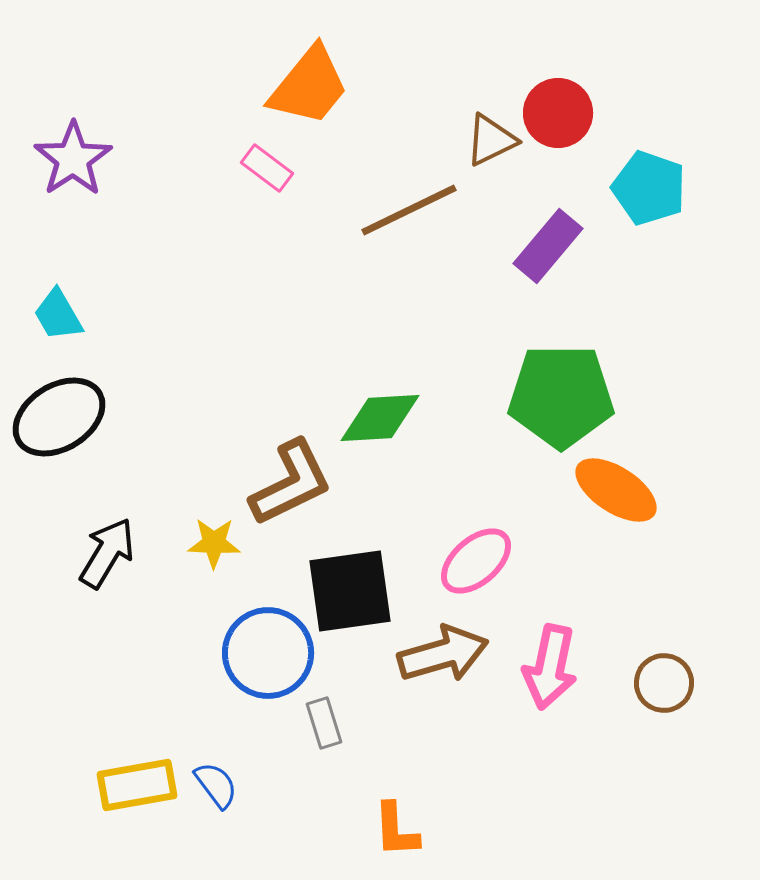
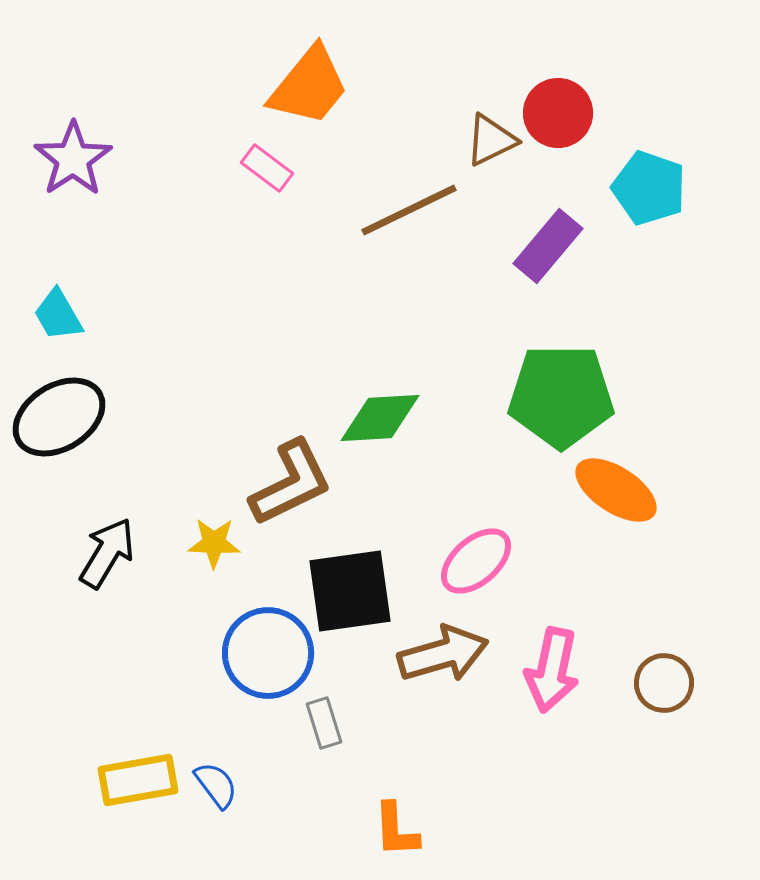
pink arrow: moved 2 px right, 3 px down
yellow rectangle: moved 1 px right, 5 px up
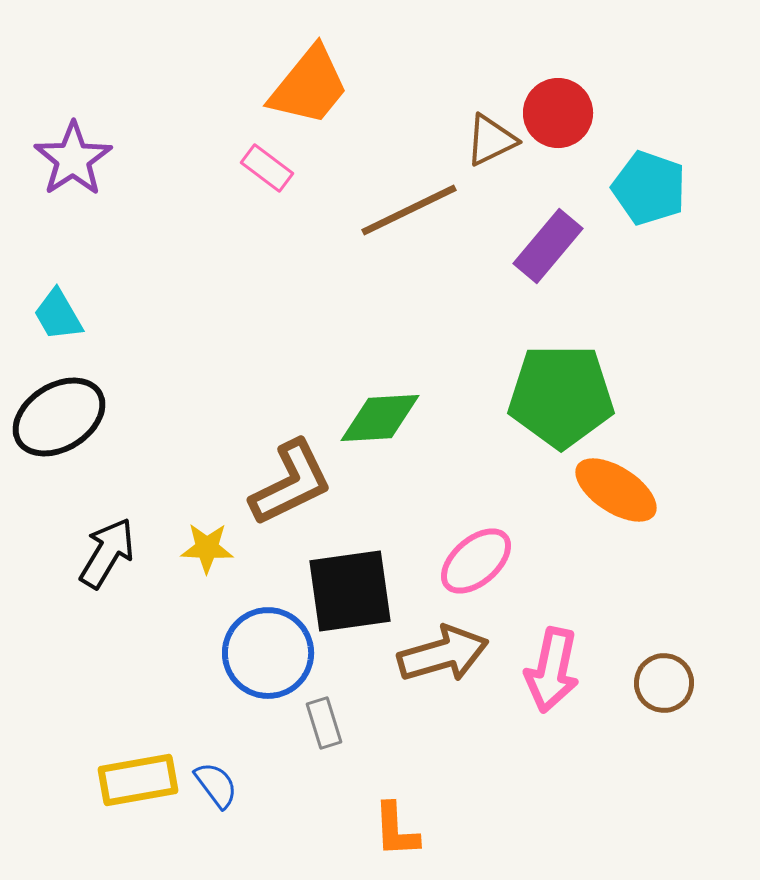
yellow star: moved 7 px left, 5 px down
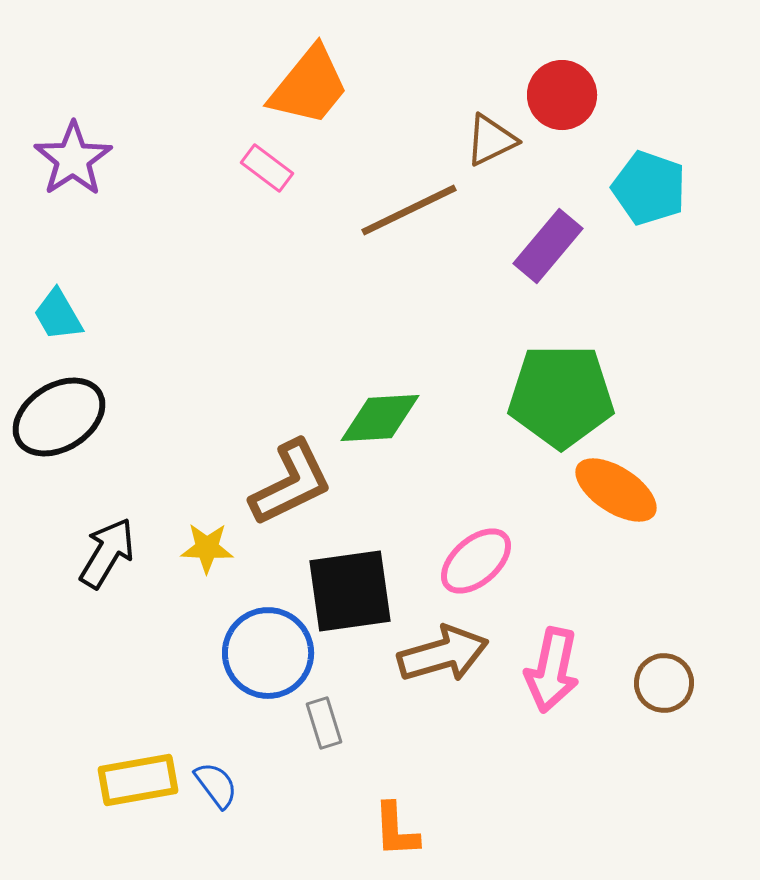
red circle: moved 4 px right, 18 px up
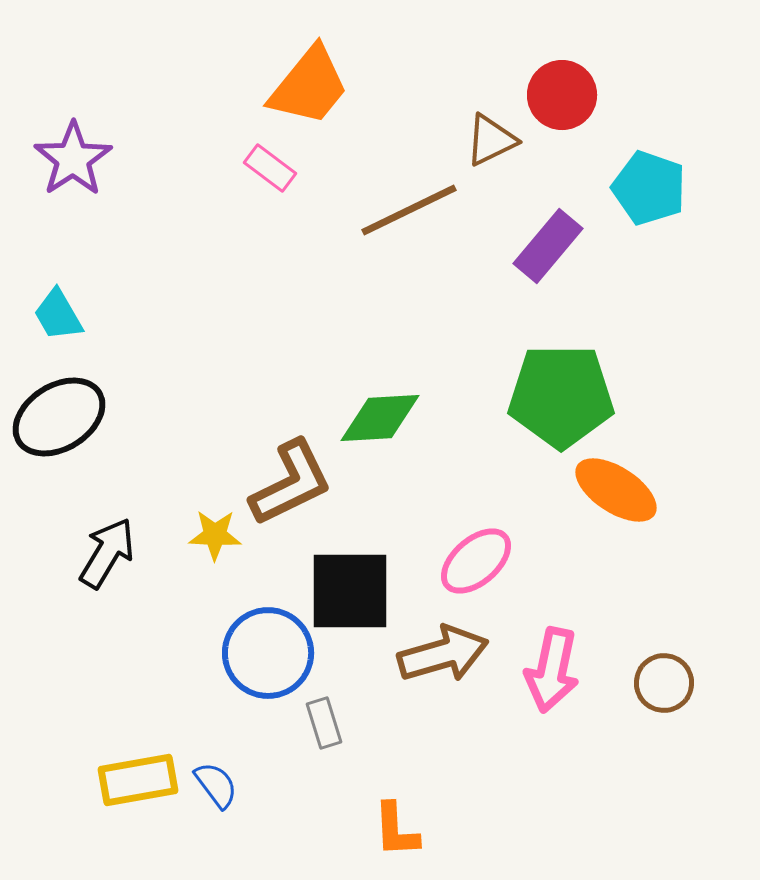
pink rectangle: moved 3 px right
yellow star: moved 8 px right, 13 px up
black square: rotated 8 degrees clockwise
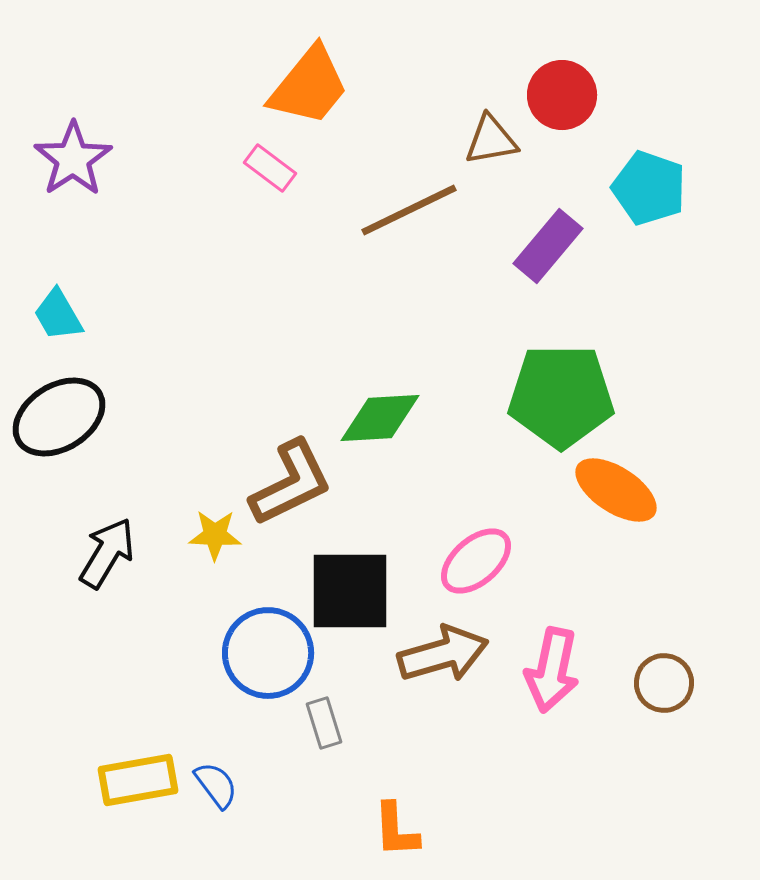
brown triangle: rotated 16 degrees clockwise
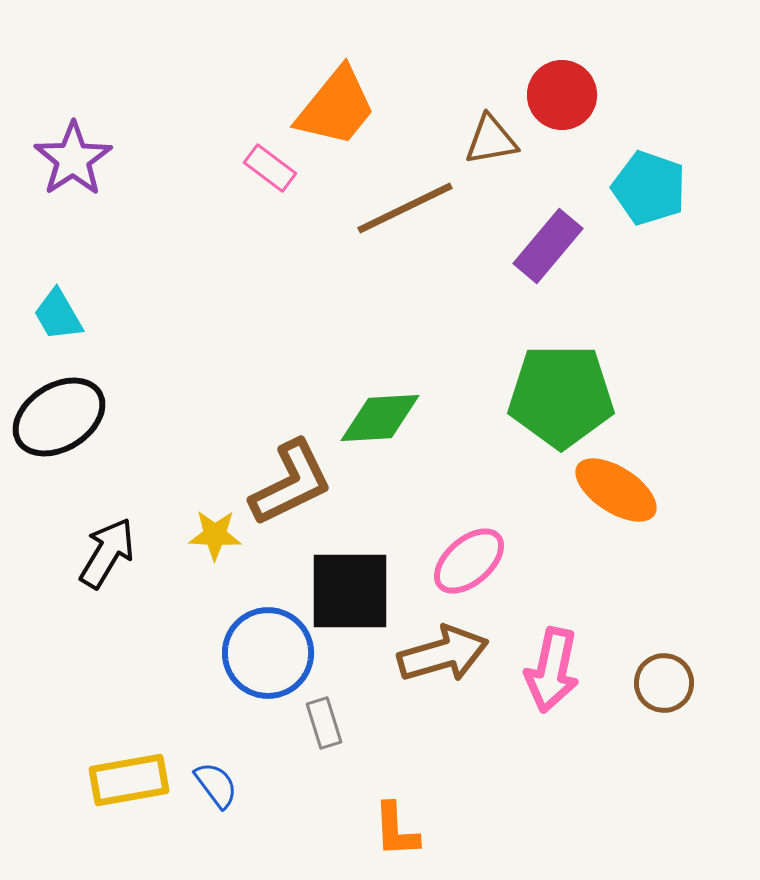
orange trapezoid: moved 27 px right, 21 px down
brown line: moved 4 px left, 2 px up
pink ellipse: moved 7 px left
yellow rectangle: moved 9 px left
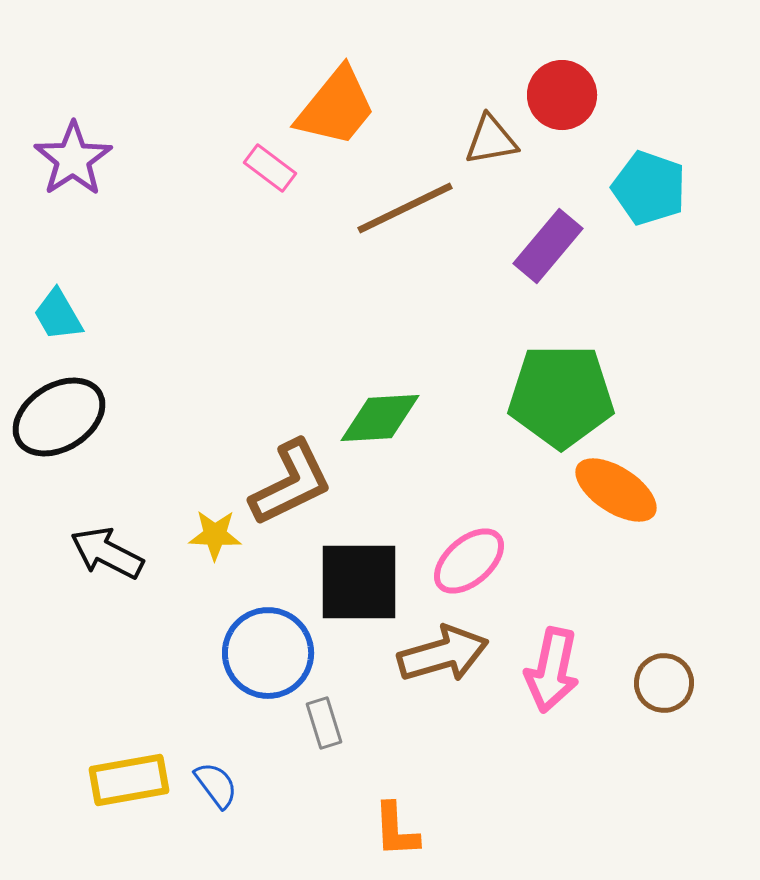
black arrow: rotated 94 degrees counterclockwise
black square: moved 9 px right, 9 px up
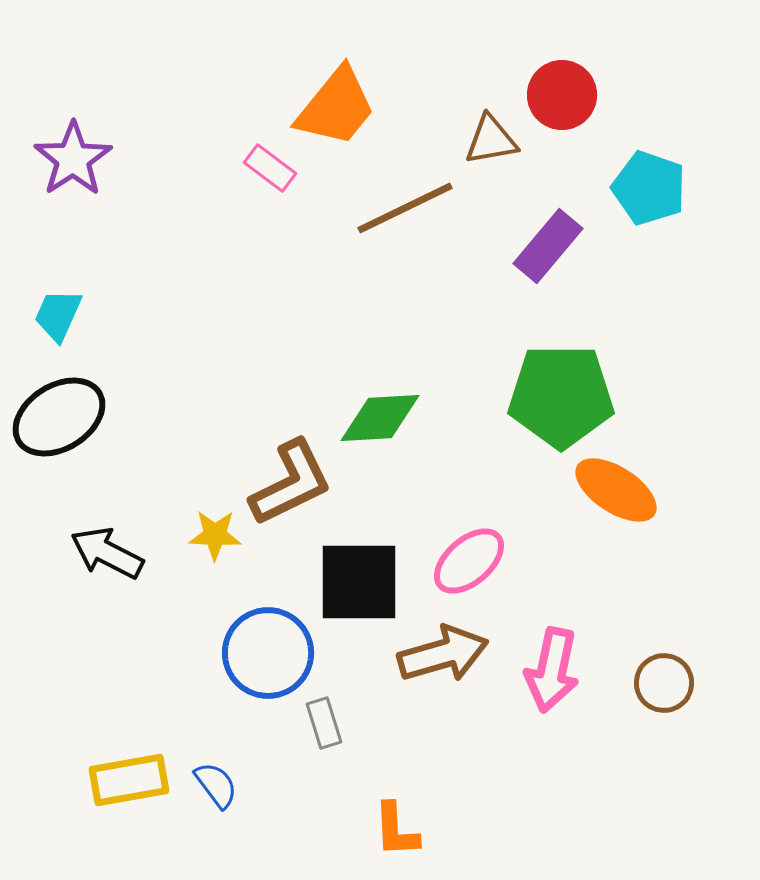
cyan trapezoid: rotated 54 degrees clockwise
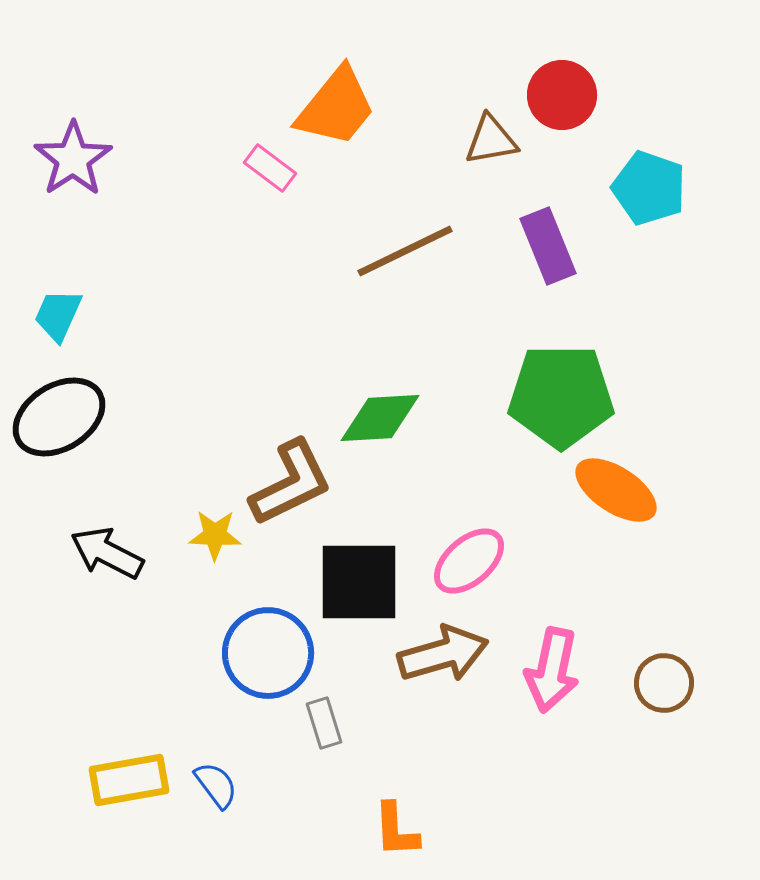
brown line: moved 43 px down
purple rectangle: rotated 62 degrees counterclockwise
